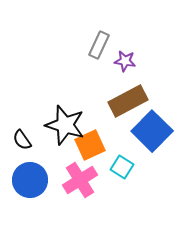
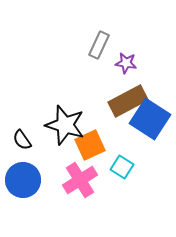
purple star: moved 1 px right, 2 px down
blue square: moved 2 px left, 12 px up; rotated 12 degrees counterclockwise
blue circle: moved 7 px left
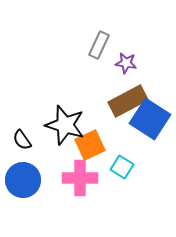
pink cross: moved 2 px up; rotated 32 degrees clockwise
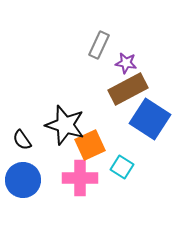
brown rectangle: moved 12 px up
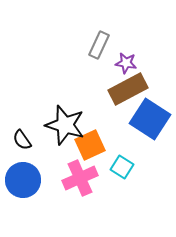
pink cross: rotated 24 degrees counterclockwise
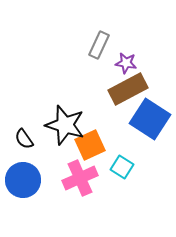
black semicircle: moved 2 px right, 1 px up
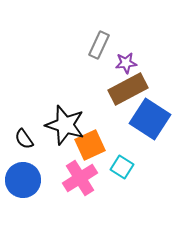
purple star: rotated 15 degrees counterclockwise
pink cross: rotated 8 degrees counterclockwise
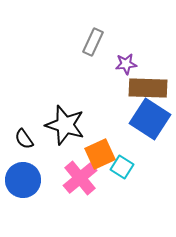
gray rectangle: moved 6 px left, 3 px up
purple star: moved 1 px down
brown rectangle: moved 20 px right, 1 px up; rotated 30 degrees clockwise
orange square: moved 10 px right, 9 px down
pink cross: rotated 8 degrees counterclockwise
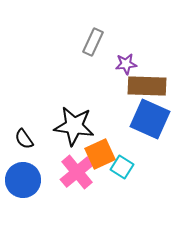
brown rectangle: moved 1 px left, 2 px up
blue square: rotated 9 degrees counterclockwise
black star: moved 9 px right, 1 px down; rotated 9 degrees counterclockwise
pink cross: moved 3 px left, 6 px up
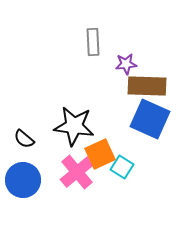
gray rectangle: rotated 28 degrees counterclockwise
black semicircle: rotated 15 degrees counterclockwise
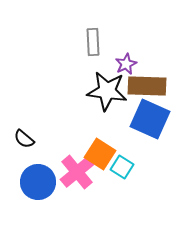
purple star: rotated 20 degrees counterclockwise
black star: moved 33 px right, 35 px up
orange square: rotated 32 degrees counterclockwise
blue circle: moved 15 px right, 2 px down
